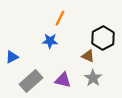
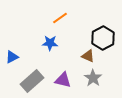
orange line: rotated 28 degrees clockwise
blue star: moved 2 px down
gray rectangle: moved 1 px right
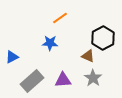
purple triangle: rotated 18 degrees counterclockwise
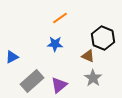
black hexagon: rotated 10 degrees counterclockwise
blue star: moved 5 px right, 1 px down
purple triangle: moved 4 px left, 5 px down; rotated 36 degrees counterclockwise
